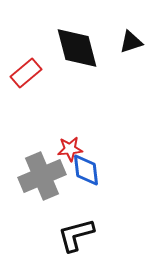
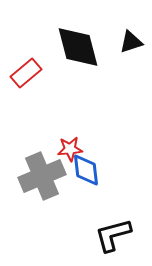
black diamond: moved 1 px right, 1 px up
black L-shape: moved 37 px right
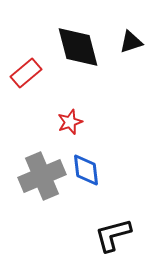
red star: moved 27 px up; rotated 15 degrees counterclockwise
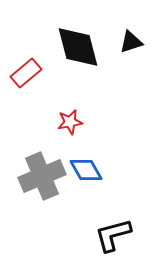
red star: rotated 10 degrees clockwise
blue diamond: rotated 24 degrees counterclockwise
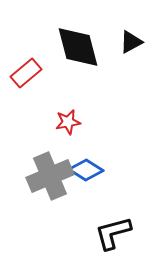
black triangle: rotated 10 degrees counterclockwise
red star: moved 2 px left
blue diamond: rotated 28 degrees counterclockwise
gray cross: moved 8 px right
black L-shape: moved 2 px up
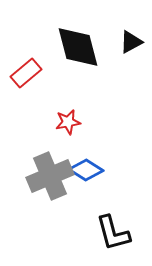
black L-shape: rotated 90 degrees counterclockwise
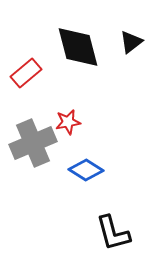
black triangle: rotated 10 degrees counterclockwise
gray cross: moved 17 px left, 33 px up
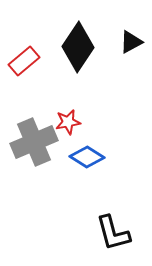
black triangle: rotated 10 degrees clockwise
black diamond: rotated 48 degrees clockwise
red rectangle: moved 2 px left, 12 px up
gray cross: moved 1 px right, 1 px up
blue diamond: moved 1 px right, 13 px up
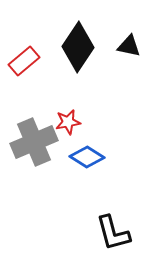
black triangle: moved 2 px left, 4 px down; rotated 40 degrees clockwise
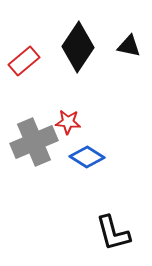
red star: rotated 15 degrees clockwise
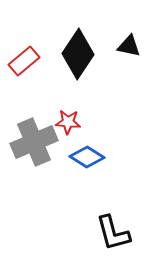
black diamond: moved 7 px down
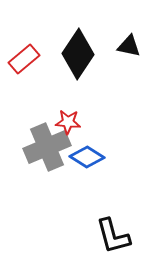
red rectangle: moved 2 px up
gray cross: moved 13 px right, 5 px down
black L-shape: moved 3 px down
